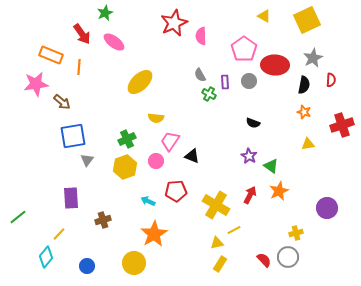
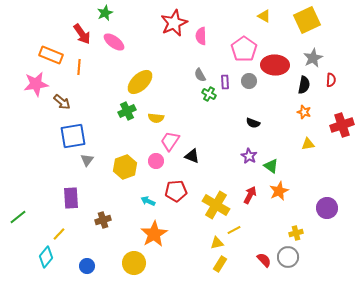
green cross at (127, 139): moved 28 px up
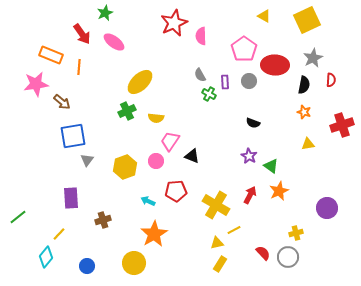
red semicircle at (264, 260): moved 1 px left, 7 px up
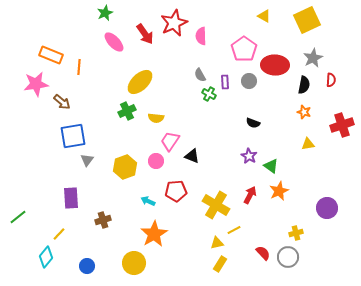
red arrow at (82, 34): moved 63 px right
pink ellipse at (114, 42): rotated 10 degrees clockwise
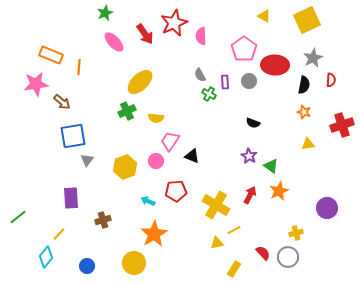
yellow rectangle at (220, 264): moved 14 px right, 5 px down
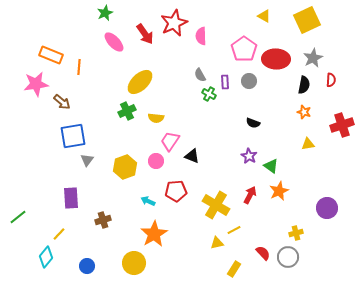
red ellipse at (275, 65): moved 1 px right, 6 px up
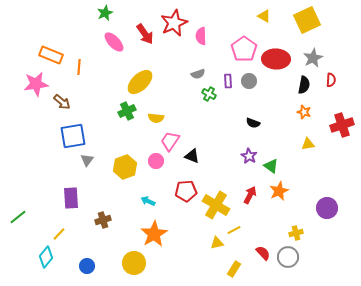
gray semicircle at (200, 75): moved 2 px left, 1 px up; rotated 80 degrees counterclockwise
purple rectangle at (225, 82): moved 3 px right, 1 px up
red pentagon at (176, 191): moved 10 px right
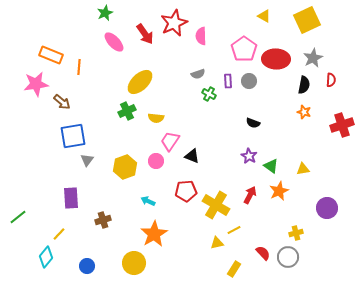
yellow triangle at (308, 144): moved 5 px left, 25 px down
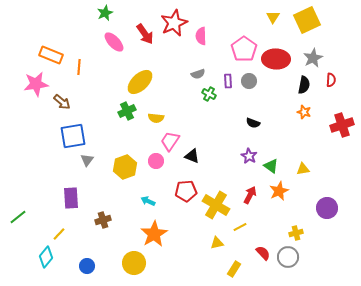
yellow triangle at (264, 16): moved 9 px right, 1 px down; rotated 32 degrees clockwise
yellow line at (234, 230): moved 6 px right, 3 px up
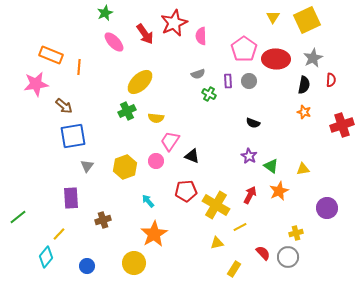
brown arrow at (62, 102): moved 2 px right, 4 px down
gray triangle at (87, 160): moved 6 px down
cyan arrow at (148, 201): rotated 24 degrees clockwise
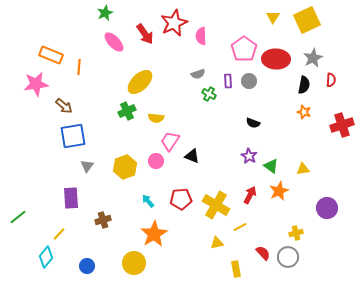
red pentagon at (186, 191): moved 5 px left, 8 px down
yellow rectangle at (234, 269): moved 2 px right; rotated 42 degrees counterclockwise
